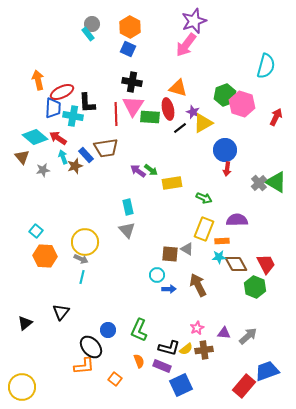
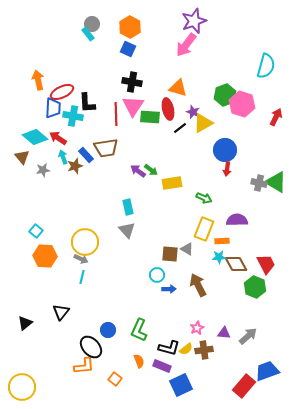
gray cross at (259, 183): rotated 35 degrees counterclockwise
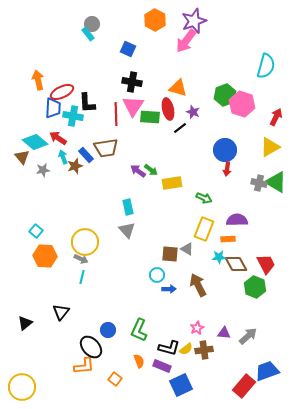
orange hexagon at (130, 27): moved 25 px right, 7 px up
pink arrow at (186, 45): moved 4 px up
yellow triangle at (203, 123): moved 67 px right, 24 px down
cyan diamond at (35, 137): moved 5 px down
orange rectangle at (222, 241): moved 6 px right, 2 px up
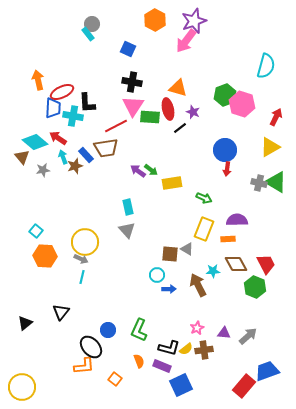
red line at (116, 114): moved 12 px down; rotated 65 degrees clockwise
cyan star at (219, 257): moved 6 px left, 14 px down
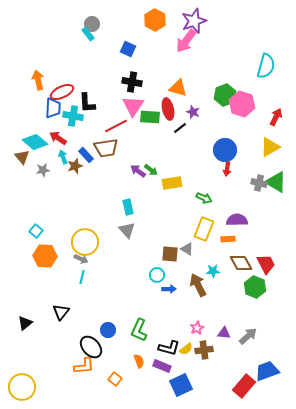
brown diamond at (236, 264): moved 5 px right, 1 px up
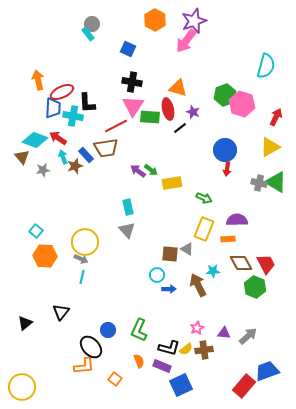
cyan diamond at (35, 142): moved 2 px up; rotated 20 degrees counterclockwise
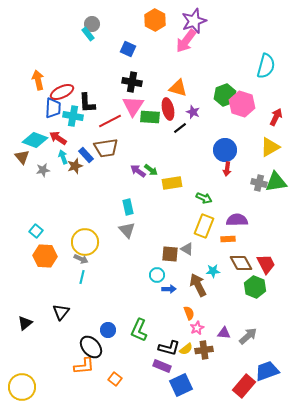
red line at (116, 126): moved 6 px left, 5 px up
green triangle at (276, 182): rotated 40 degrees counterclockwise
yellow rectangle at (204, 229): moved 3 px up
orange semicircle at (139, 361): moved 50 px right, 48 px up
